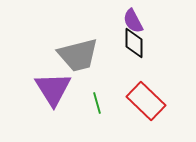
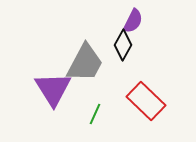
purple semicircle: rotated 125 degrees counterclockwise
black diamond: moved 11 px left, 2 px down; rotated 28 degrees clockwise
gray trapezoid: moved 7 px right, 8 px down; rotated 48 degrees counterclockwise
green line: moved 2 px left, 11 px down; rotated 40 degrees clockwise
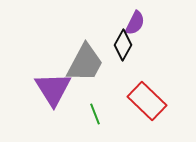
purple semicircle: moved 2 px right, 2 px down
red rectangle: moved 1 px right
green line: rotated 45 degrees counterclockwise
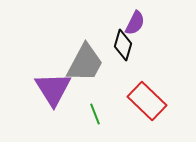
black diamond: rotated 12 degrees counterclockwise
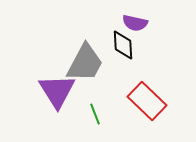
purple semicircle: rotated 75 degrees clockwise
black diamond: rotated 20 degrees counterclockwise
purple triangle: moved 4 px right, 2 px down
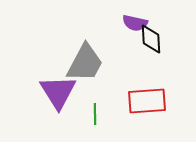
black diamond: moved 28 px right, 6 px up
purple triangle: moved 1 px right, 1 px down
red rectangle: rotated 48 degrees counterclockwise
green line: rotated 20 degrees clockwise
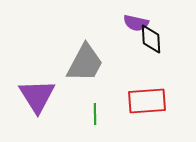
purple semicircle: moved 1 px right
purple triangle: moved 21 px left, 4 px down
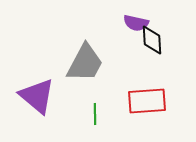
black diamond: moved 1 px right, 1 px down
purple triangle: rotated 18 degrees counterclockwise
